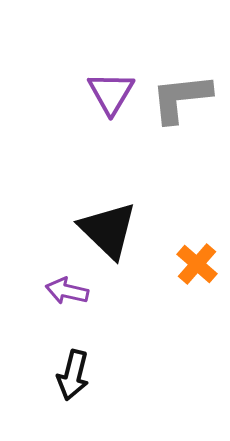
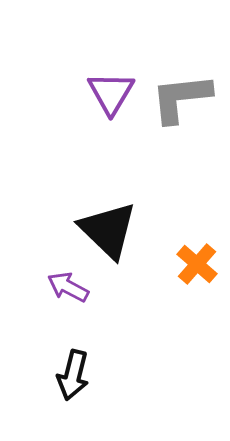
purple arrow: moved 1 px right, 4 px up; rotated 15 degrees clockwise
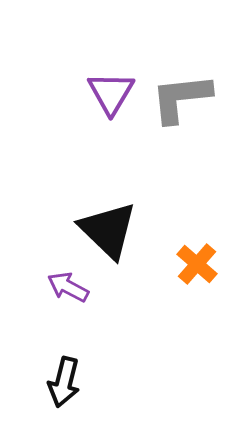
black arrow: moved 9 px left, 7 px down
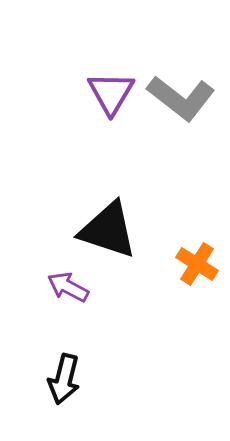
gray L-shape: rotated 136 degrees counterclockwise
black triangle: rotated 26 degrees counterclockwise
orange cross: rotated 9 degrees counterclockwise
black arrow: moved 3 px up
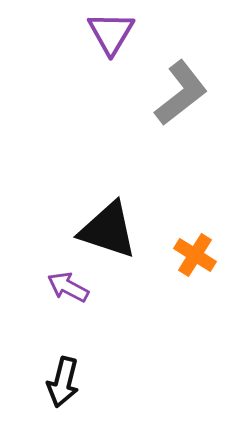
purple triangle: moved 60 px up
gray L-shape: moved 5 px up; rotated 76 degrees counterclockwise
orange cross: moved 2 px left, 9 px up
black arrow: moved 1 px left, 3 px down
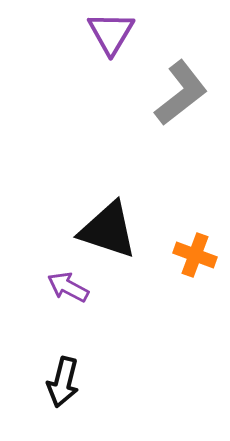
orange cross: rotated 12 degrees counterclockwise
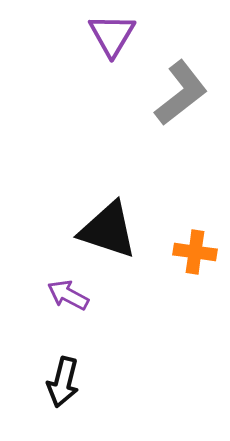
purple triangle: moved 1 px right, 2 px down
orange cross: moved 3 px up; rotated 12 degrees counterclockwise
purple arrow: moved 8 px down
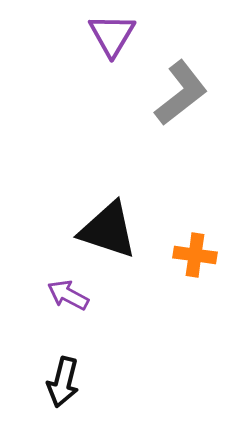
orange cross: moved 3 px down
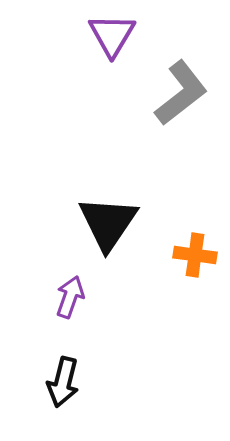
black triangle: moved 7 px up; rotated 46 degrees clockwise
purple arrow: moved 2 px right, 2 px down; rotated 81 degrees clockwise
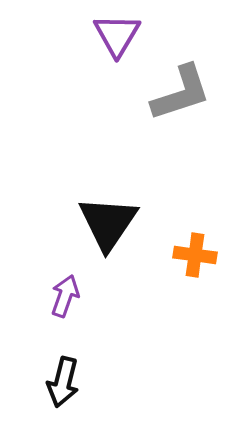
purple triangle: moved 5 px right
gray L-shape: rotated 20 degrees clockwise
purple arrow: moved 5 px left, 1 px up
